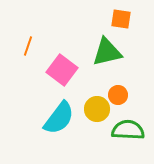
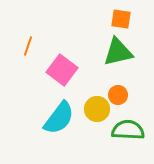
green triangle: moved 11 px right
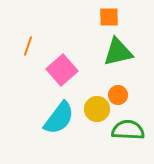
orange square: moved 12 px left, 2 px up; rotated 10 degrees counterclockwise
pink square: rotated 12 degrees clockwise
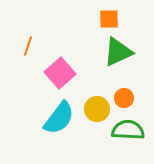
orange square: moved 2 px down
green triangle: rotated 12 degrees counterclockwise
pink square: moved 2 px left, 3 px down
orange circle: moved 6 px right, 3 px down
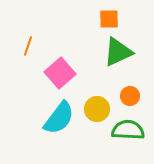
orange circle: moved 6 px right, 2 px up
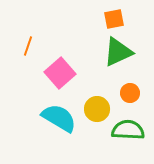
orange square: moved 5 px right; rotated 10 degrees counterclockwise
orange circle: moved 3 px up
cyan semicircle: rotated 96 degrees counterclockwise
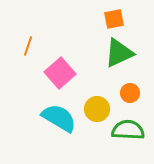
green triangle: moved 1 px right, 1 px down
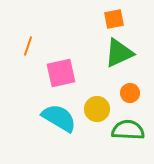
pink square: moved 1 px right; rotated 28 degrees clockwise
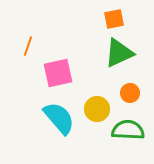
pink square: moved 3 px left
cyan semicircle: rotated 18 degrees clockwise
